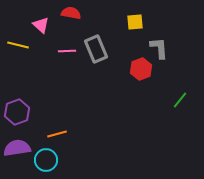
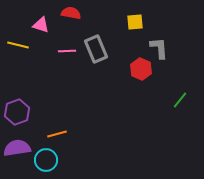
pink triangle: rotated 24 degrees counterclockwise
red hexagon: rotated 15 degrees counterclockwise
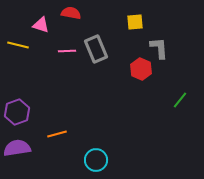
cyan circle: moved 50 px right
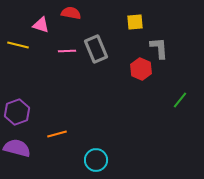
purple semicircle: rotated 24 degrees clockwise
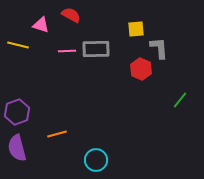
red semicircle: moved 2 px down; rotated 18 degrees clockwise
yellow square: moved 1 px right, 7 px down
gray rectangle: rotated 68 degrees counterclockwise
purple semicircle: rotated 120 degrees counterclockwise
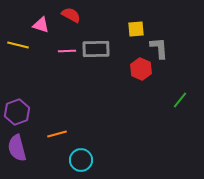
cyan circle: moved 15 px left
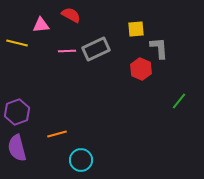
pink triangle: rotated 24 degrees counterclockwise
yellow line: moved 1 px left, 2 px up
gray rectangle: rotated 24 degrees counterclockwise
green line: moved 1 px left, 1 px down
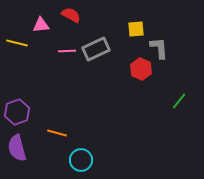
orange line: moved 1 px up; rotated 30 degrees clockwise
